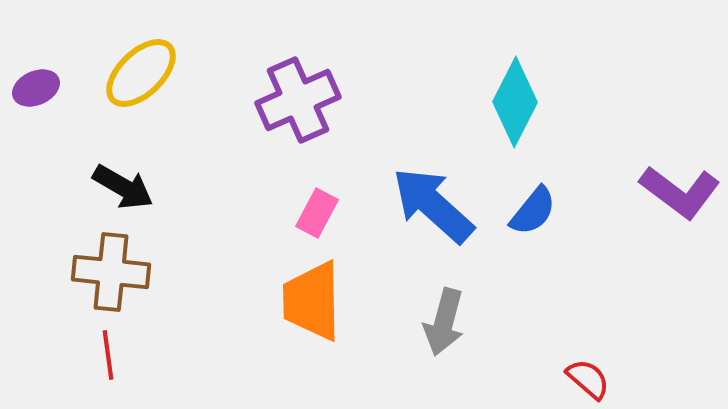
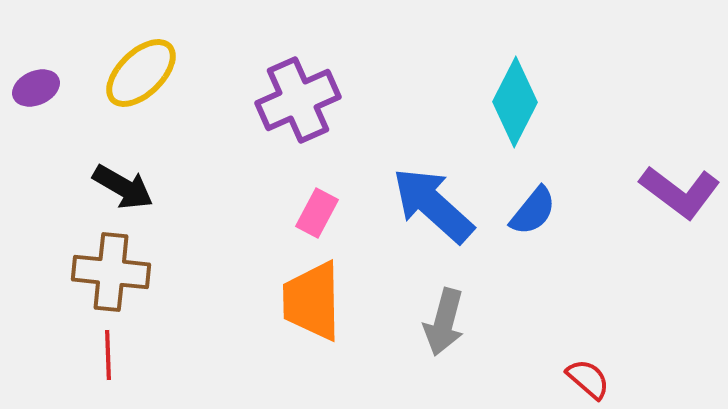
red line: rotated 6 degrees clockwise
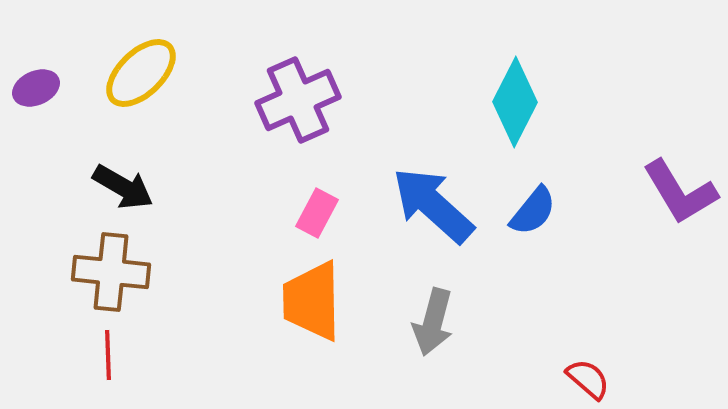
purple L-shape: rotated 22 degrees clockwise
gray arrow: moved 11 px left
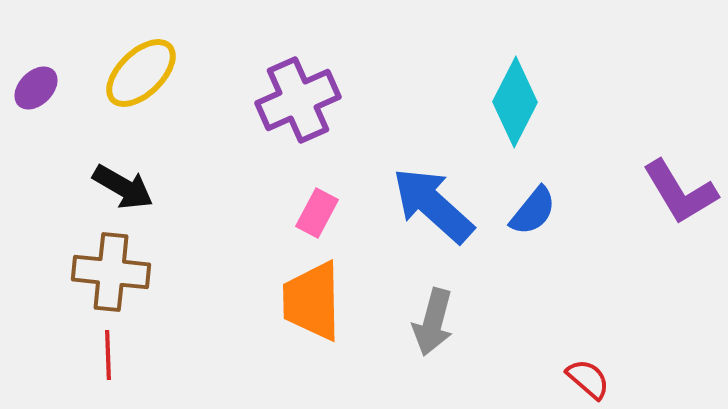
purple ellipse: rotated 21 degrees counterclockwise
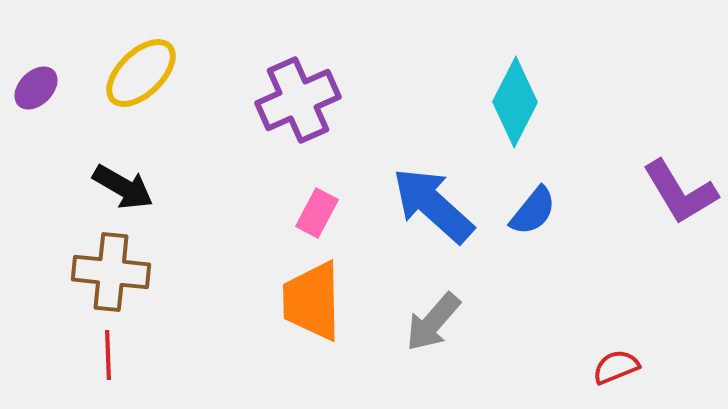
gray arrow: rotated 26 degrees clockwise
red semicircle: moved 28 px right, 12 px up; rotated 63 degrees counterclockwise
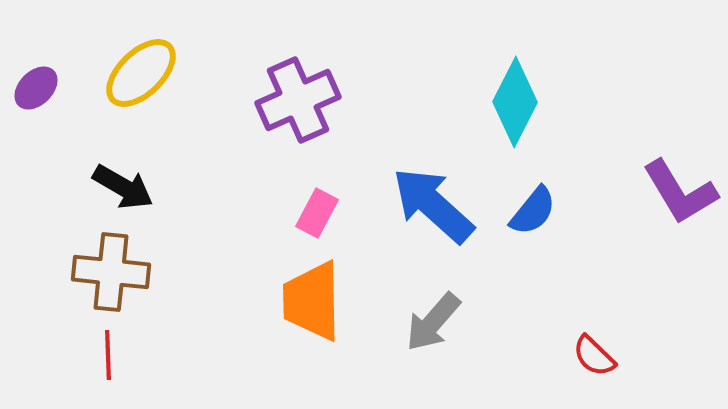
red semicircle: moved 22 px left, 11 px up; rotated 114 degrees counterclockwise
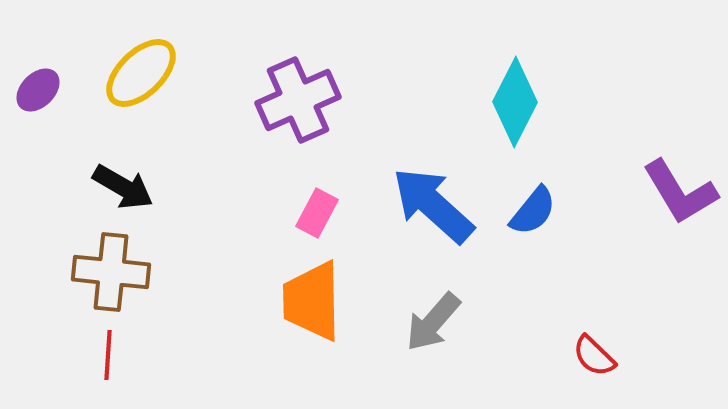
purple ellipse: moved 2 px right, 2 px down
red line: rotated 6 degrees clockwise
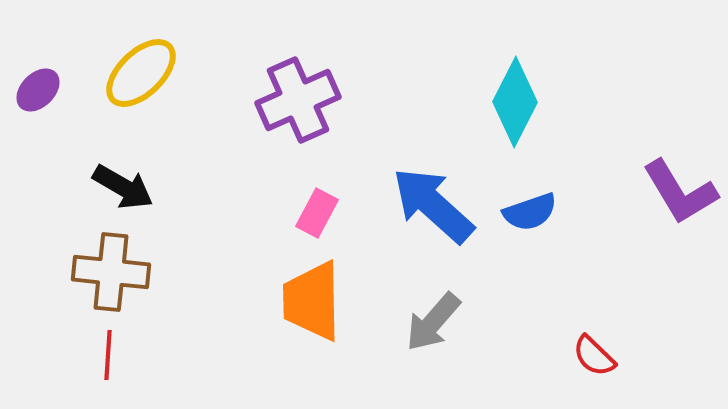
blue semicircle: moved 3 px left, 1 px down; rotated 32 degrees clockwise
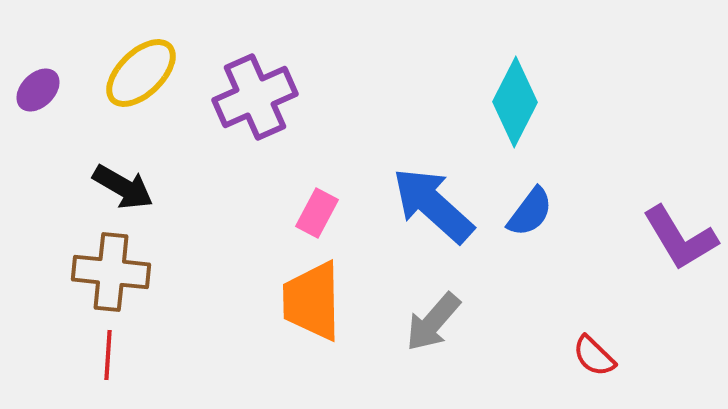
purple cross: moved 43 px left, 3 px up
purple L-shape: moved 46 px down
blue semicircle: rotated 34 degrees counterclockwise
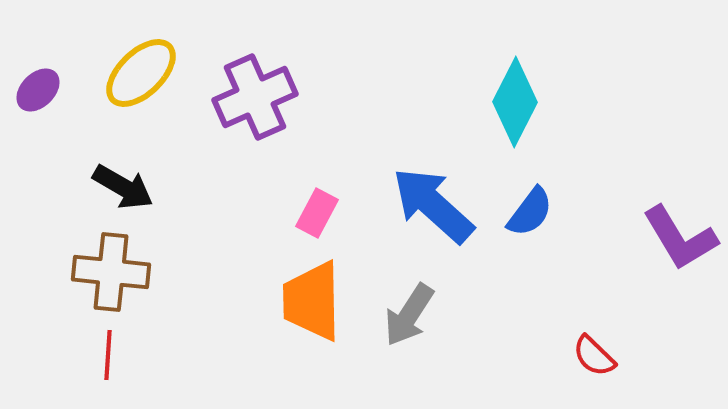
gray arrow: moved 24 px left, 7 px up; rotated 8 degrees counterclockwise
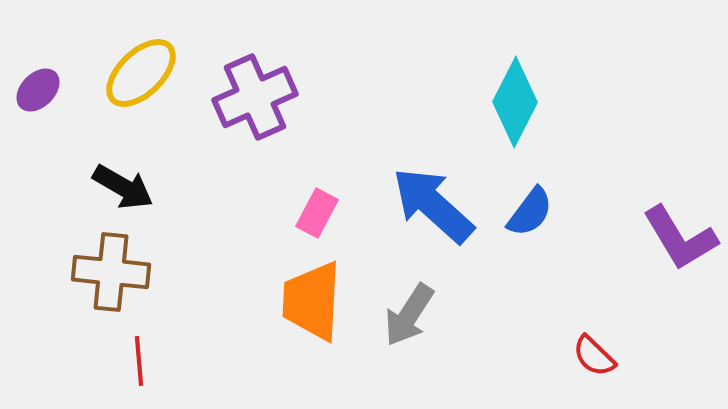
orange trapezoid: rotated 4 degrees clockwise
red line: moved 31 px right, 6 px down; rotated 9 degrees counterclockwise
